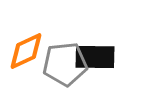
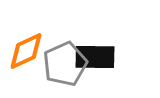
gray pentagon: rotated 18 degrees counterclockwise
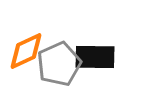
gray pentagon: moved 6 px left
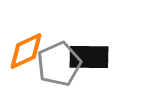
black rectangle: moved 6 px left
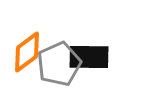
orange diamond: moved 1 px right, 1 px down; rotated 12 degrees counterclockwise
